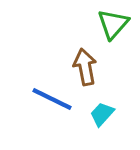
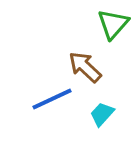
brown arrow: rotated 36 degrees counterclockwise
blue line: rotated 51 degrees counterclockwise
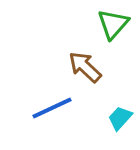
blue line: moved 9 px down
cyan trapezoid: moved 18 px right, 4 px down
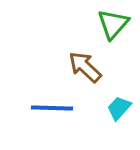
blue line: rotated 27 degrees clockwise
cyan trapezoid: moved 1 px left, 10 px up
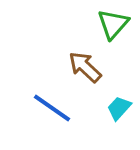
blue line: rotated 33 degrees clockwise
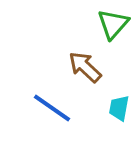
cyan trapezoid: rotated 32 degrees counterclockwise
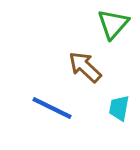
blue line: rotated 9 degrees counterclockwise
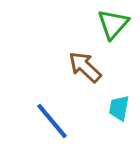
blue line: moved 13 px down; rotated 24 degrees clockwise
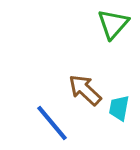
brown arrow: moved 23 px down
blue line: moved 2 px down
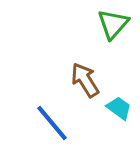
brown arrow: moved 10 px up; rotated 15 degrees clockwise
cyan trapezoid: rotated 116 degrees clockwise
